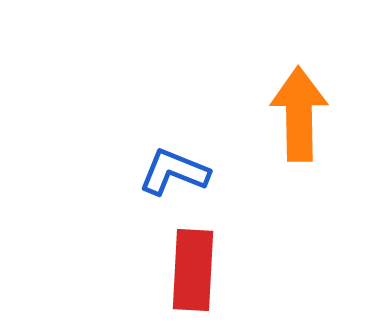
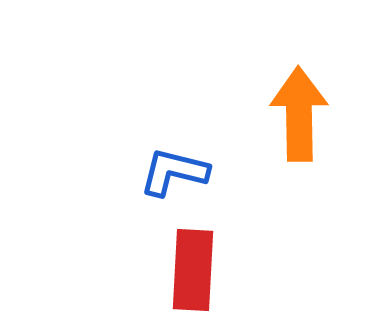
blue L-shape: rotated 8 degrees counterclockwise
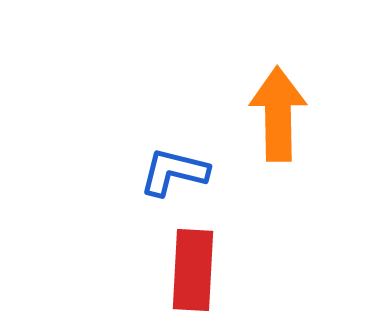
orange arrow: moved 21 px left
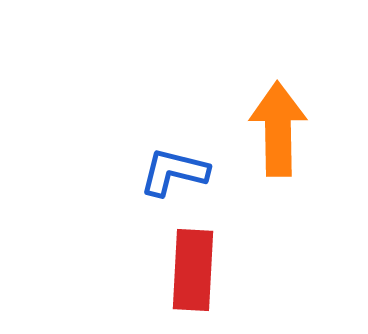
orange arrow: moved 15 px down
